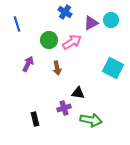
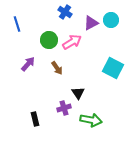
purple arrow: rotated 14 degrees clockwise
brown arrow: rotated 24 degrees counterclockwise
black triangle: rotated 48 degrees clockwise
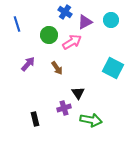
purple triangle: moved 6 px left, 1 px up
green circle: moved 5 px up
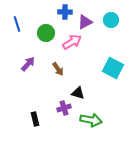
blue cross: rotated 32 degrees counterclockwise
green circle: moved 3 px left, 2 px up
brown arrow: moved 1 px right, 1 px down
black triangle: rotated 40 degrees counterclockwise
